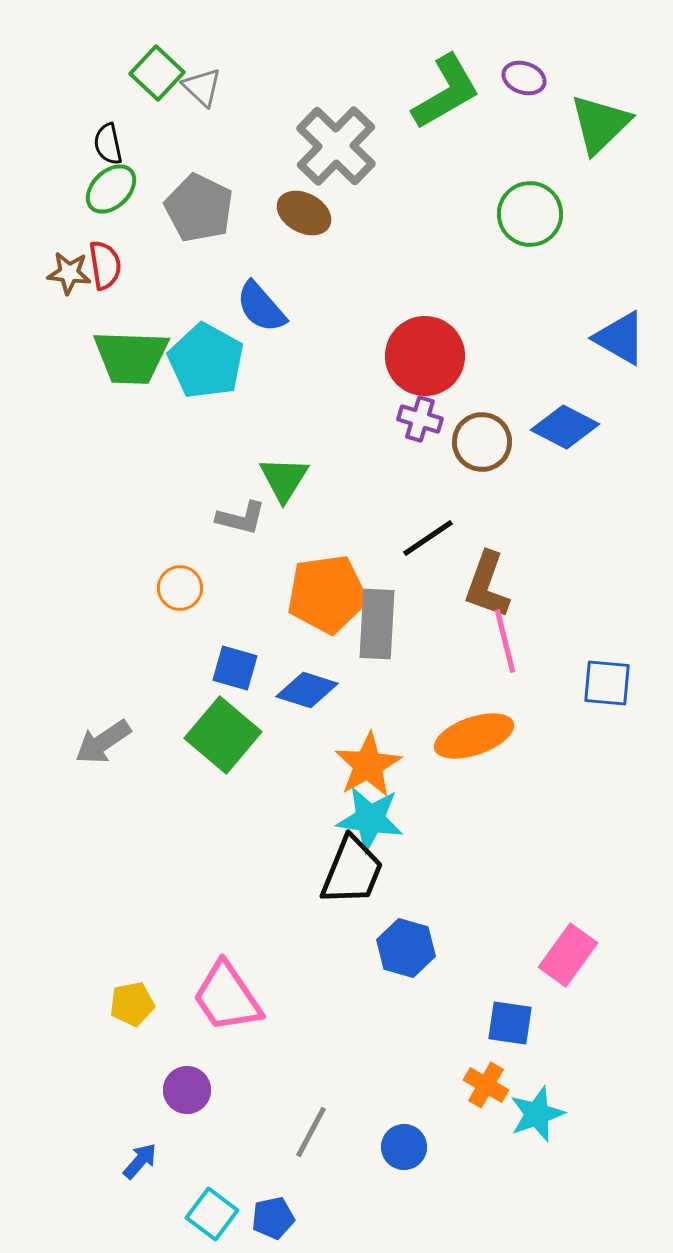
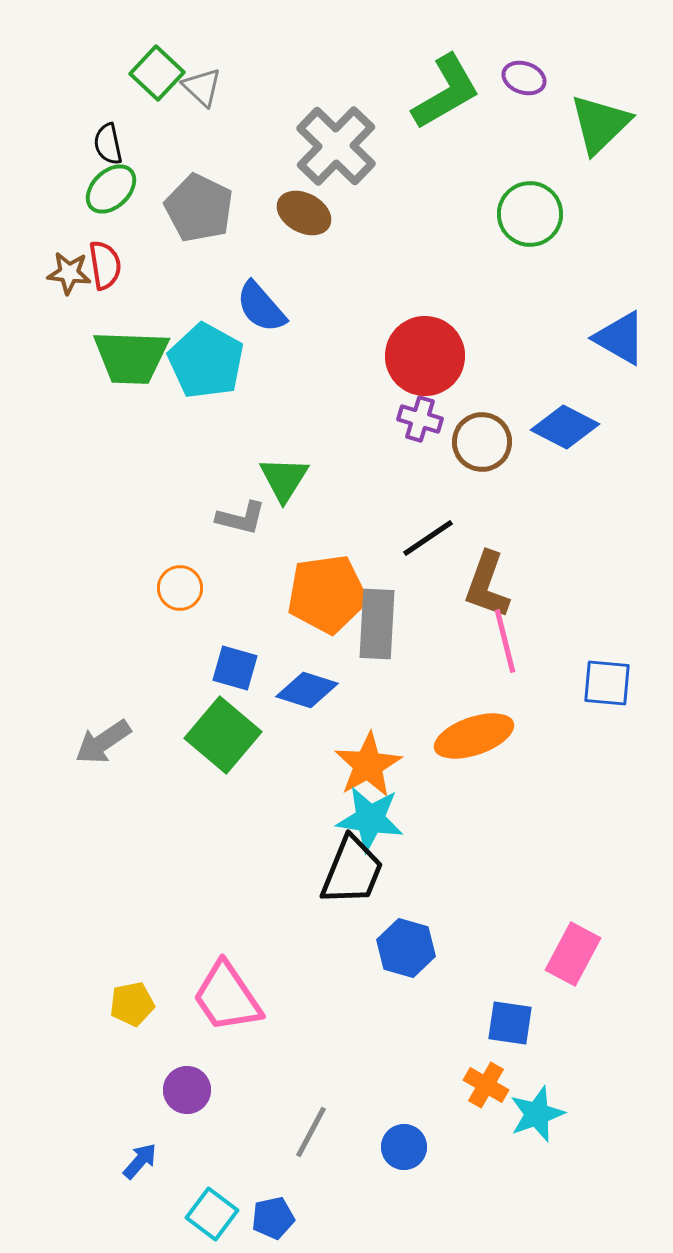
pink rectangle at (568, 955): moved 5 px right, 1 px up; rotated 8 degrees counterclockwise
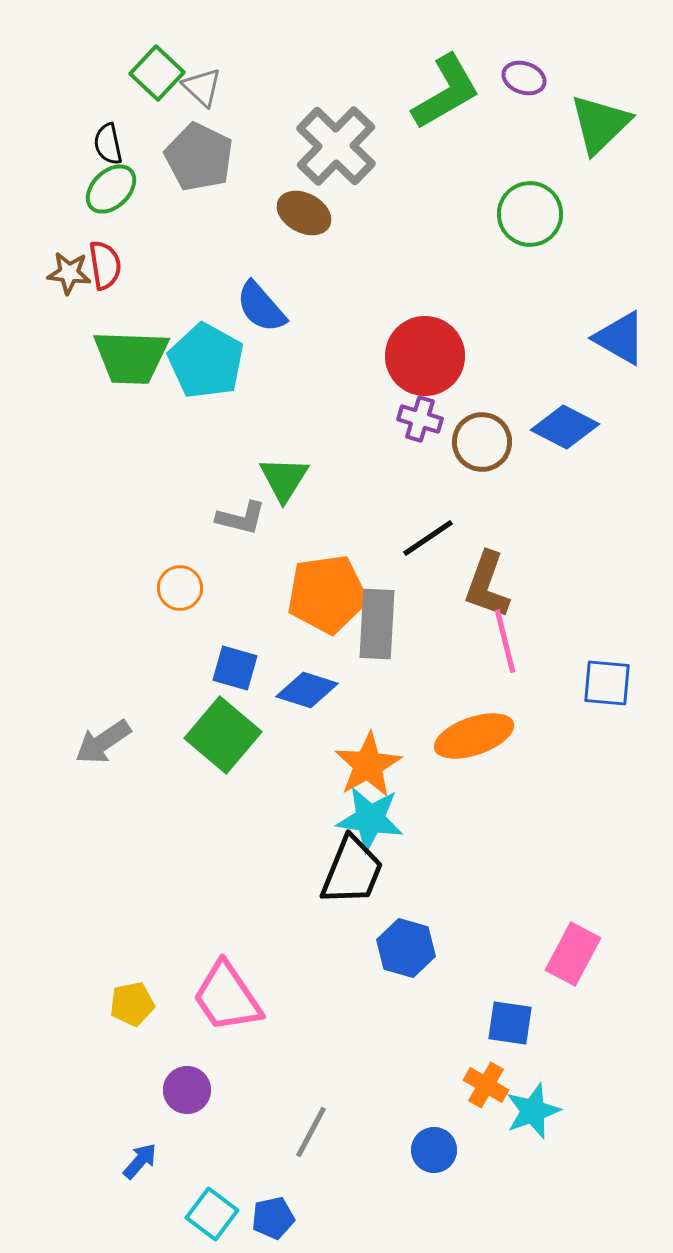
gray pentagon at (199, 208): moved 51 px up
cyan star at (537, 1114): moved 4 px left, 3 px up
blue circle at (404, 1147): moved 30 px right, 3 px down
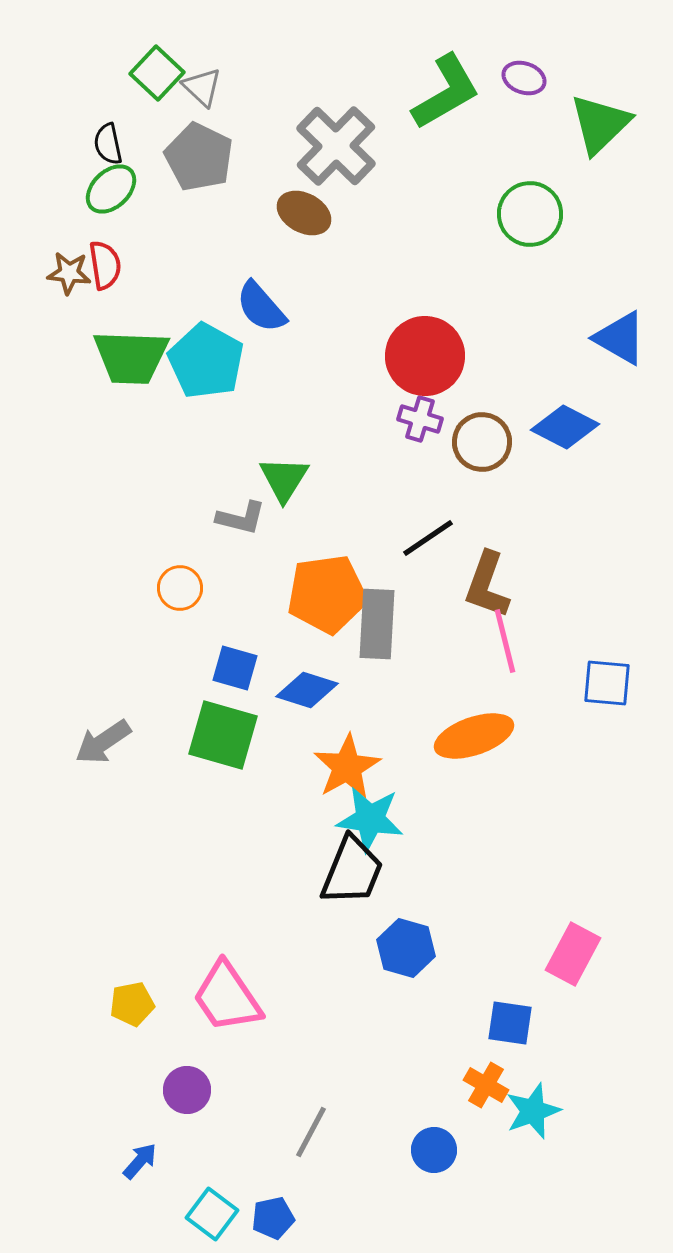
green square at (223, 735): rotated 24 degrees counterclockwise
orange star at (368, 765): moved 21 px left, 2 px down
